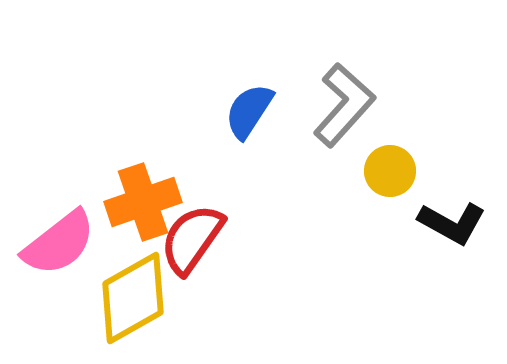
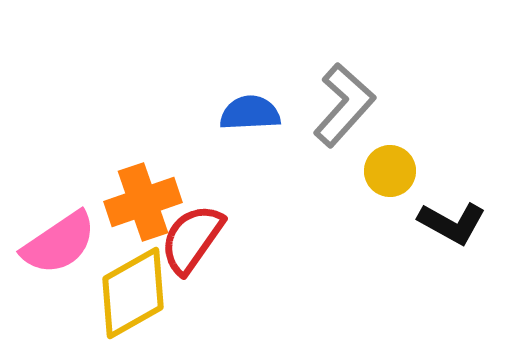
blue semicircle: moved 1 px right, 2 px down; rotated 54 degrees clockwise
pink semicircle: rotated 4 degrees clockwise
yellow diamond: moved 5 px up
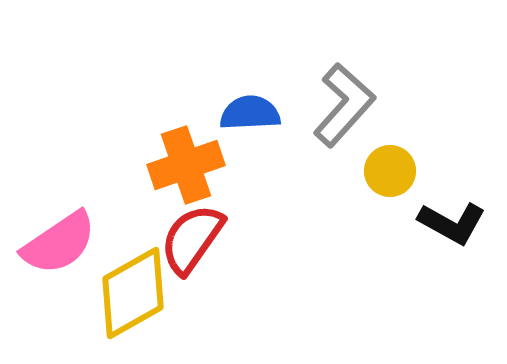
orange cross: moved 43 px right, 37 px up
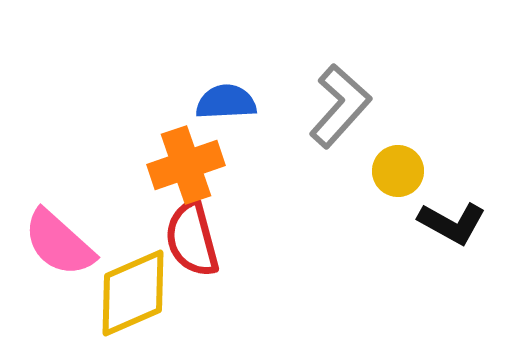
gray L-shape: moved 4 px left, 1 px down
blue semicircle: moved 24 px left, 11 px up
yellow circle: moved 8 px right
red semicircle: rotated 50 degrees counterclockwise
pink semicircle: rotated 76 degrees clockwise
yellow diamond: rotated 6 degrees clockwise
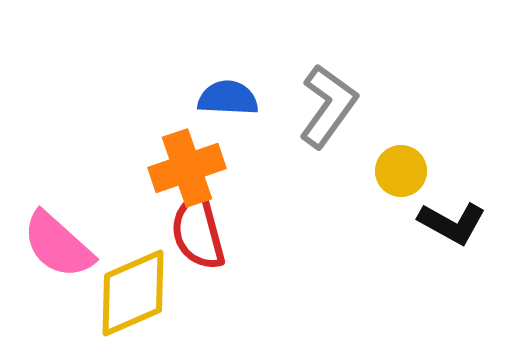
blue semicircle: moved 2 px right, 4 px up; rotated 6 degrees clockwise
gray L-shape: moved 12 px left; rotated 6 degrees counterclockwise
orange cross: moved 1 px right, 3 px down
yellow circle: moved 3 px right
red semicircle: moved 6 px right, 7 px up
pink semicircle: moved 1 px left, 2 px down
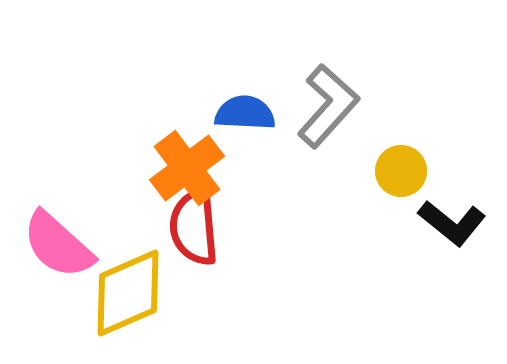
blue semicircle: moved 17 px right, 15 px down
gray L-shape: rotated 6 degrees clockwise
orange cross: rotated 18 degrees counterclockwise
black L-shape: rotated 10 degrees clockwise
red semicircle: moved 4 px left, 5 px up; rotated 10 degrees clockwise
yellow diamond: moved 5 px left
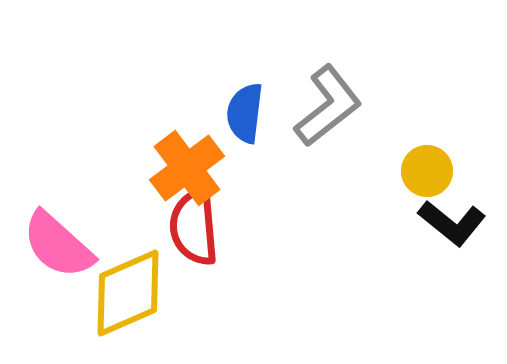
gray L-shape: rotated 10 degrees clockwise
blue semicircle: rotated 86 degrees counterclockwise
yellow circle: moved 26 px right
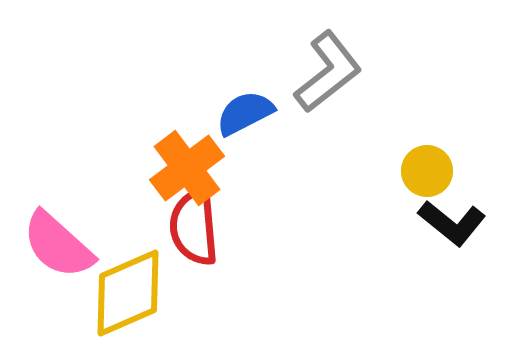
gray L-shape: moved 34 px up
blue semicircle: rotated 56 degrees clockwise
